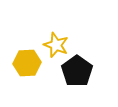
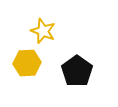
yellow star: moved 13 px left, 14 px up
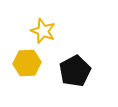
black pentagon: moved 2 px left; rotated 8 degrees clockwise
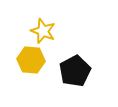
yellow hexagon: moved 4 px right, 3 px up; rotated 8 degrees clockwise
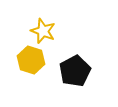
yellow hexagon: rotated 12 degrees clockwise
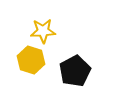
yellow star: rotated 25 degrees counterclockwise
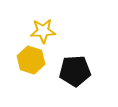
black pentagon: rotated 24 degrees clockwise
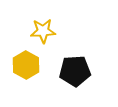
yellow hexagon: moved 5 px left, 5 px down; rotated 12 degrees clockwise
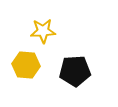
yellow hexagon: rotated 24 degrees counterclockwise
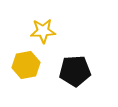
yellow hexagon: rotated 16 degrees counterclockwise
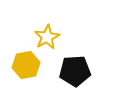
yellow star: moved 4 px right, 6 px down; rotated 25 degrees counterclockwise
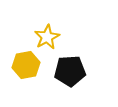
black pentagon: moved 5 px left
